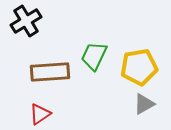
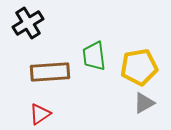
black cross: moved 2 px right, 2 px down
green trapezoid: rotated 32 degrees counterclockwise
gray triangle: moved 1 px up
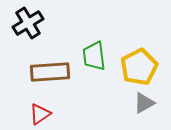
yellow pentagon: rotated 18 degrees counterclockwise
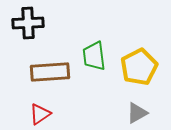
black cross: rotated 28 degrees clockwise
gray triangle: moved 7 px left, 10 px down
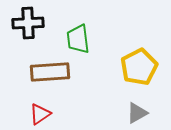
green trapezoid: moved 16 px left, 17 px up
